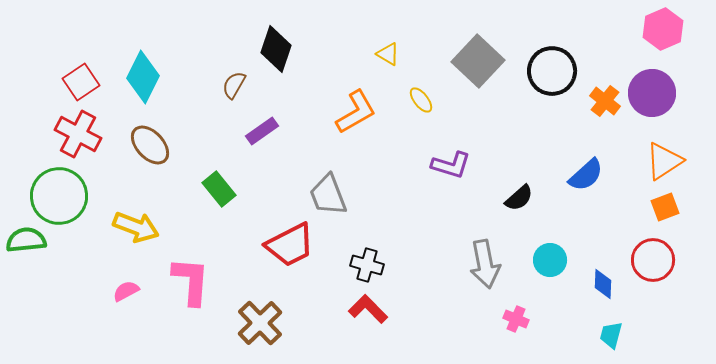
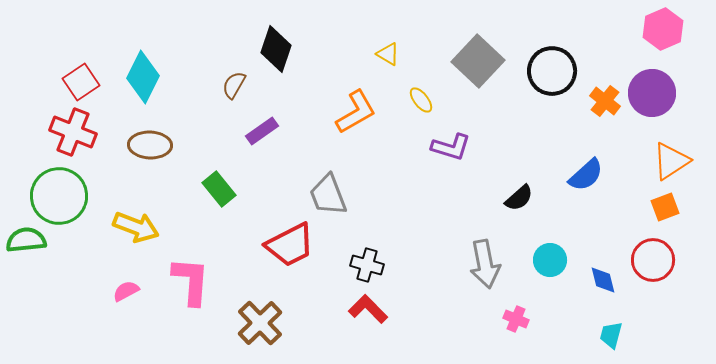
red cross: moved 5 px left, 2 px up; rotated 6 degrees counterclockwise
brown ellipse: rotated 45 degrees counterclockwise
orange triangle: moved 7 px right
purple L-shape: moved 18 px up
blue diamond: moved 4 px up; rotated 16 degrees counterclockwise
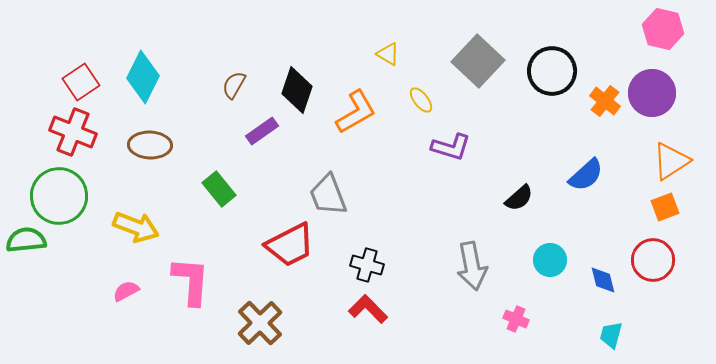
pink hexagon: rotated 24 degrees counterclockwise
black diamond: moved 21 px right, 41 px down
gray arrow: moved 13 px left, 2 px down
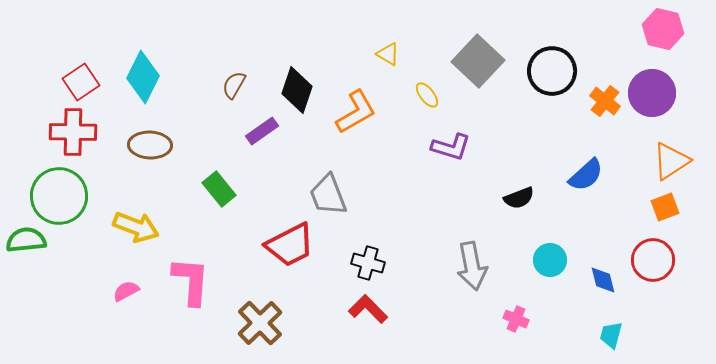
yellow ellipse: moved 6 px right, 5 px up
red cross: rotated 21 degrees counterclockwise
black semicircle: rotated 20 degrees clockwise
black cross: moved 1 px right, 2 px up
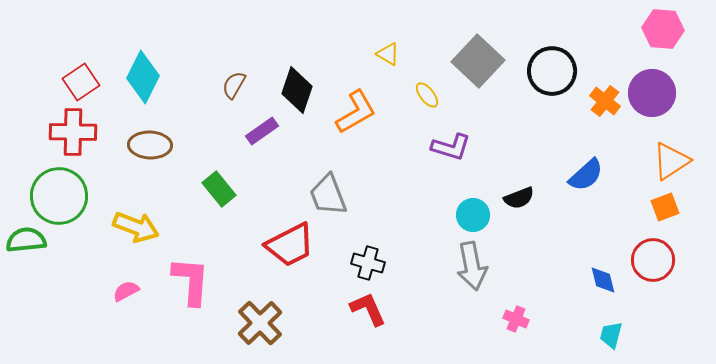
pink hexagon: rotated 9 degrees counterclockwise
cyan circle: moved 77 px left, 45 px up
red L-shape: rotated 21 degrees clockwise
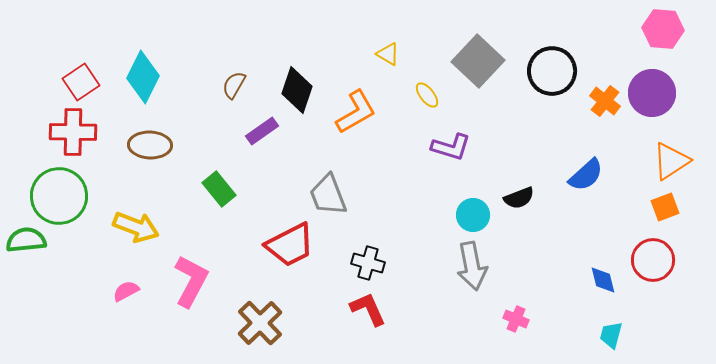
pink L-shape: rotated 24 degrees clockwise
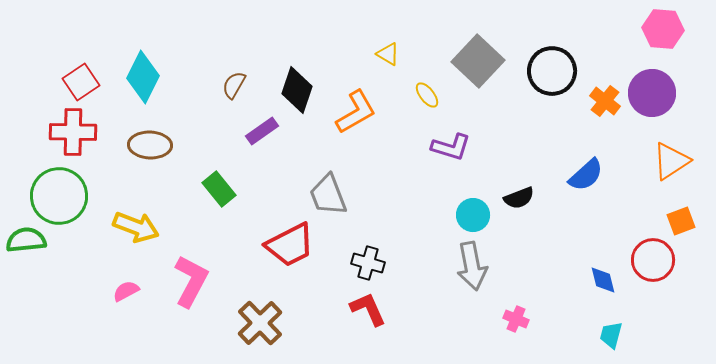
orange square: moved 16 px right, 14 px down
